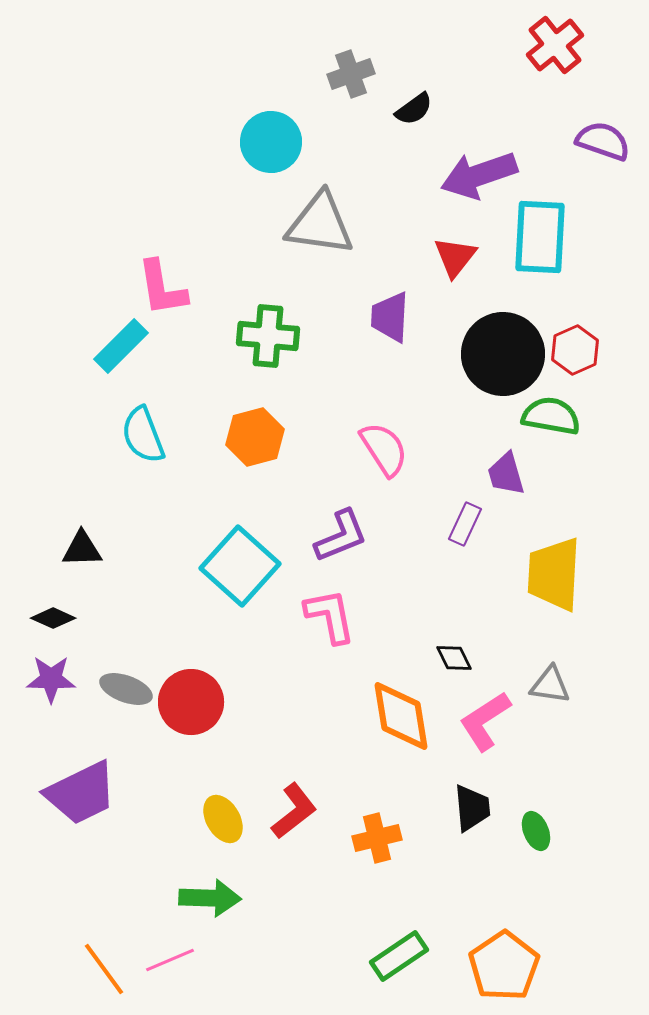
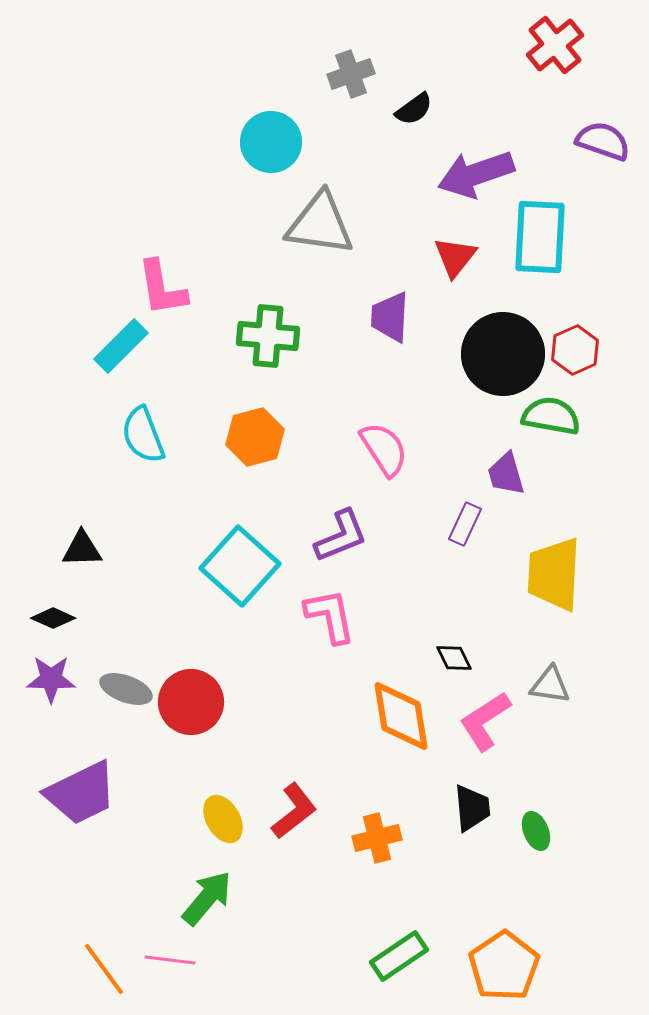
purple arrow at (479, 175): moved 3 px left, 1 px up
green arrow at (210, 898): moved 3 px left; rotated 52 degrees counterclockwise
pink line at (170, 960): rotated 30 degrees clockwise
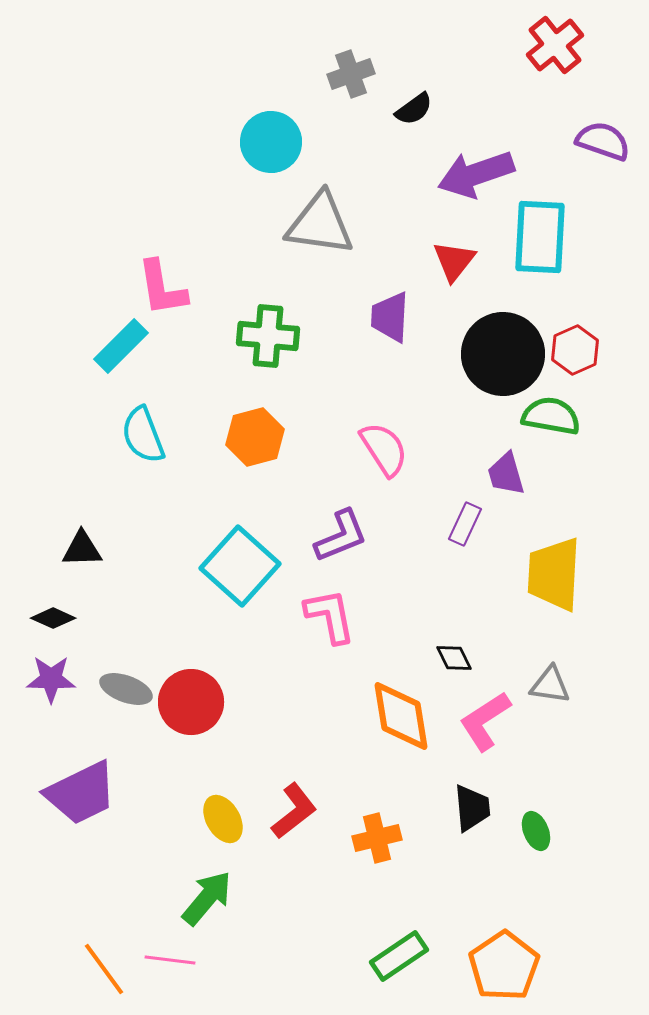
red triangle at (455, 257): moved 1 px left, 4 px down
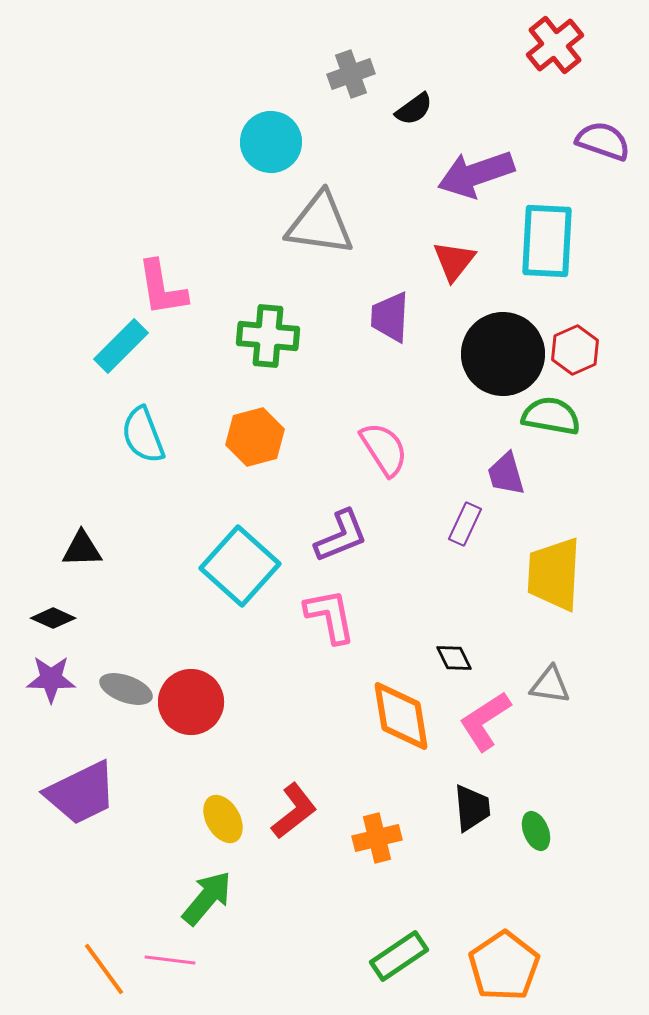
cyan rectangle at (540, 237): moved 7 px right, 4 px down
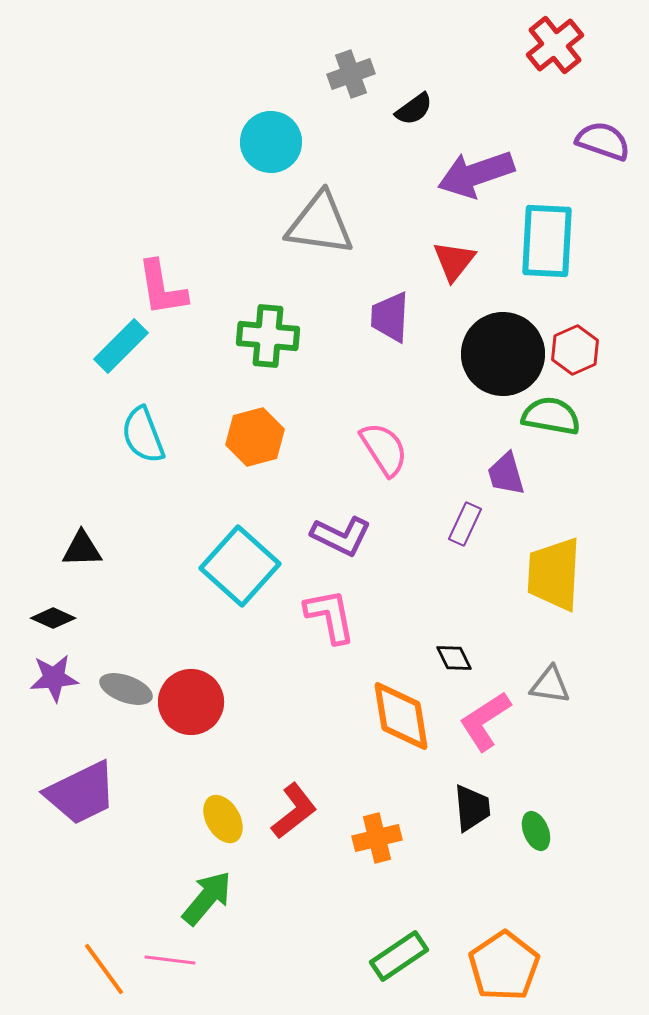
purple L-shape at (341, 536): rotated 48 degrees clockwise
purple star at (51, 679): moved 3 px right, 1 px up; rotated 6 degrees counterclockwise
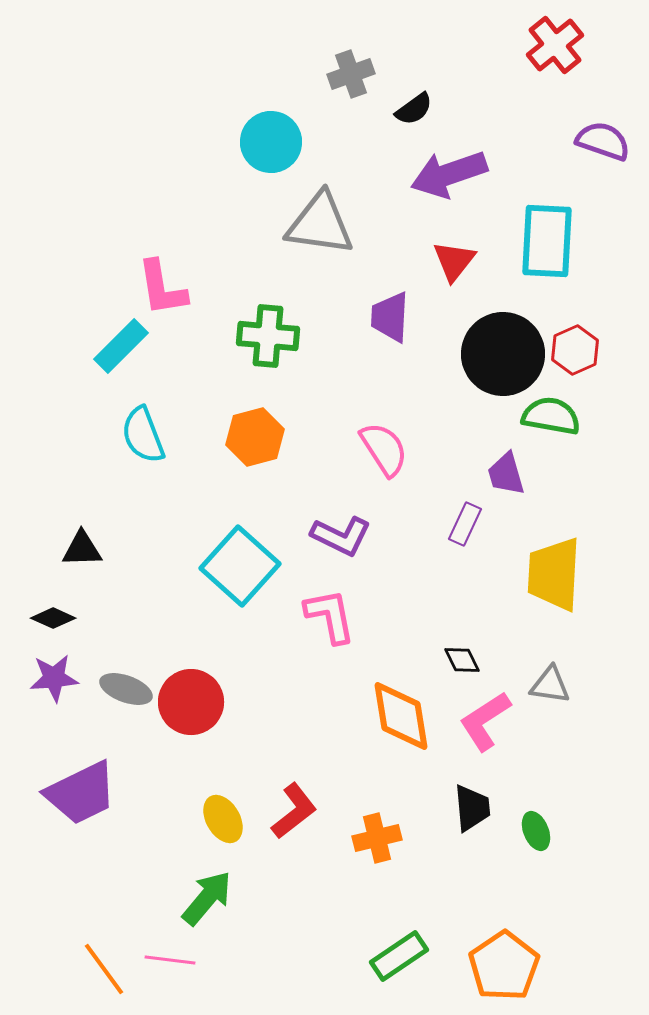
purple arrow at (476, 174): moved 27 px left
black diamond at (454, 658): moved 8 px right, 2 px down
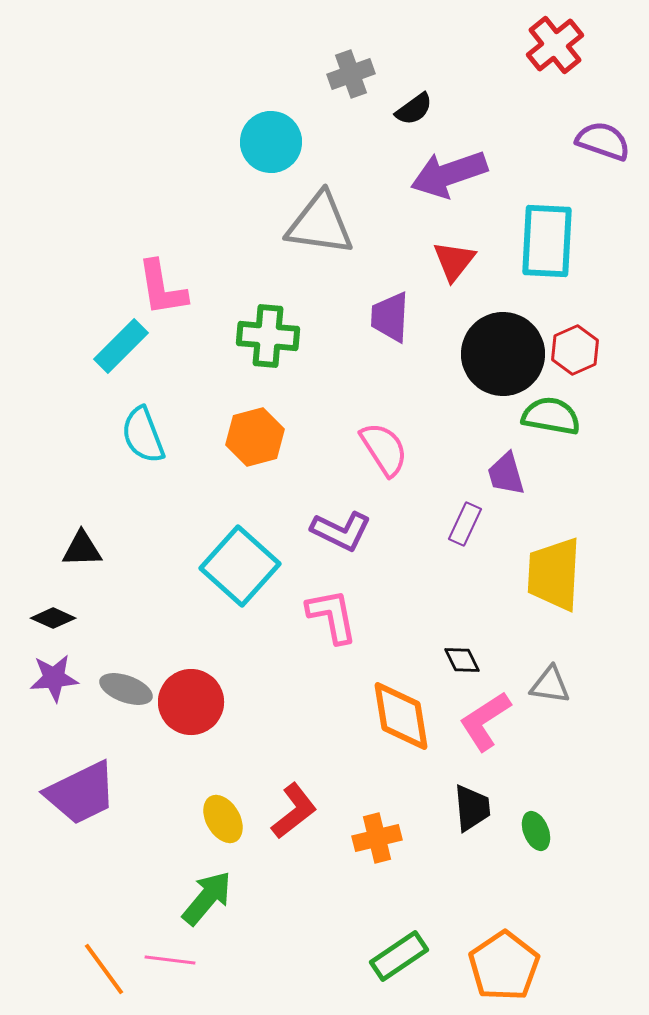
purple L-shape at (341, 536): moved 5 px up
pink L-shape at (330, 616): moved 2 px right
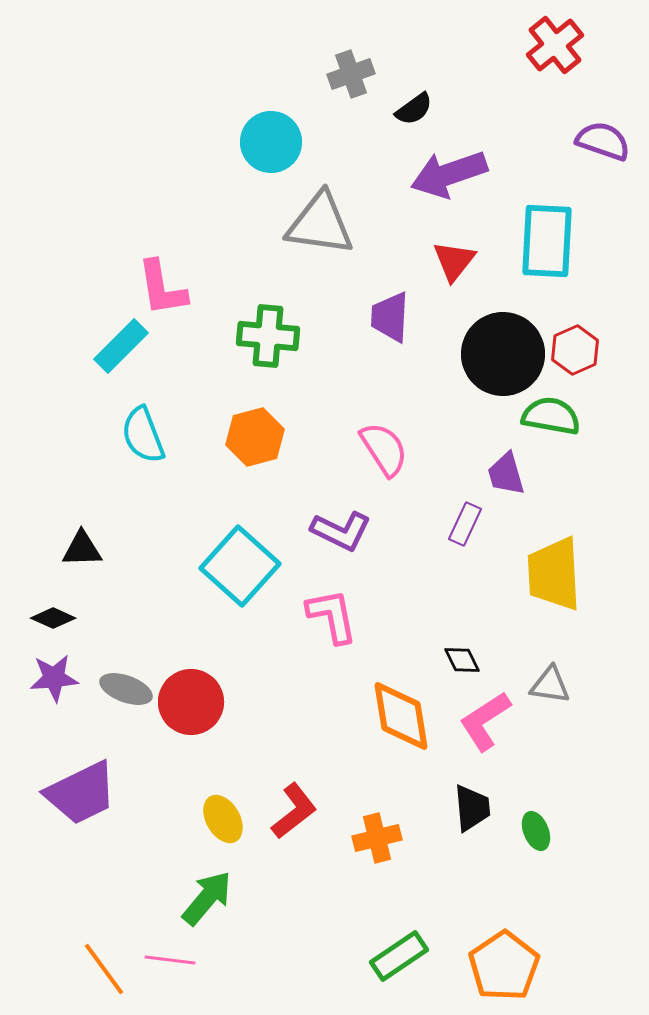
yellow trapezoid at (554, 574): rotated 6 degrees counterclockwise
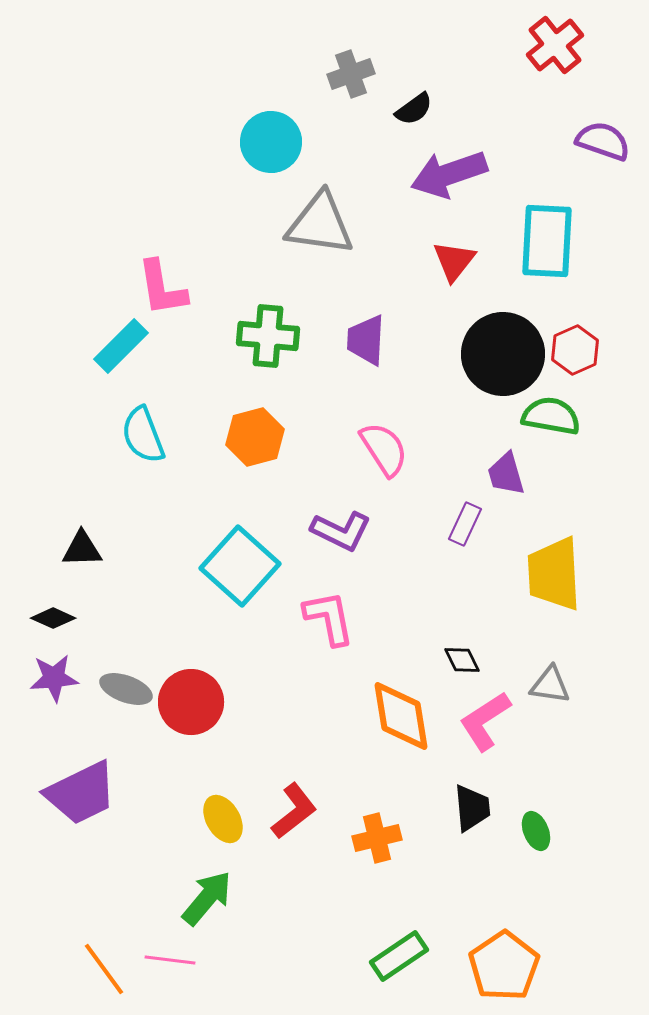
purple trapezoid at (390, 317): moved 24 px left, 23 px down
pink L-shape at (332, 616): moved 3 px left, 2 px down
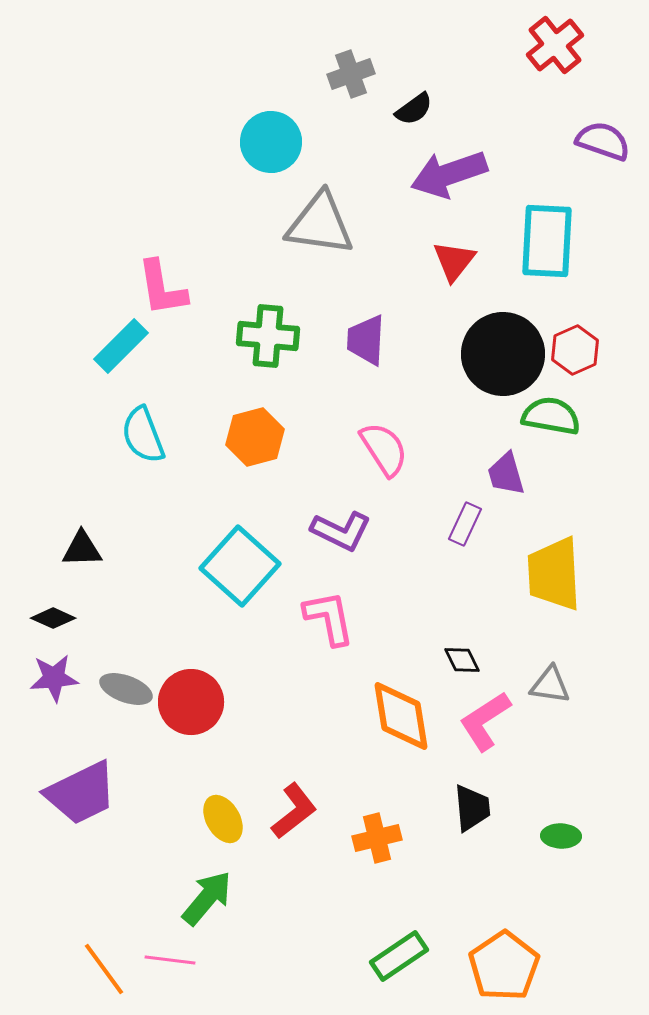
green ellipse at (536, 831): moved 25 px right, 5 px down; rotated 66 degrees counterclockwise
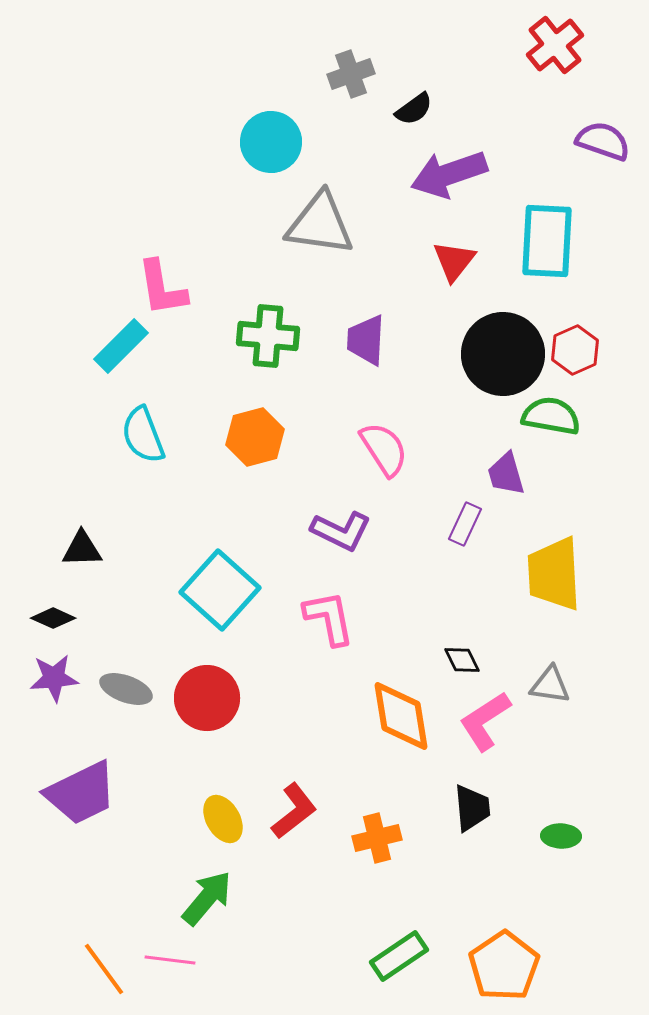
cyan square at (240, 566): moved 20 px left, 24 px down
red circle at (191, 702): moved 16 px right, 4 px up
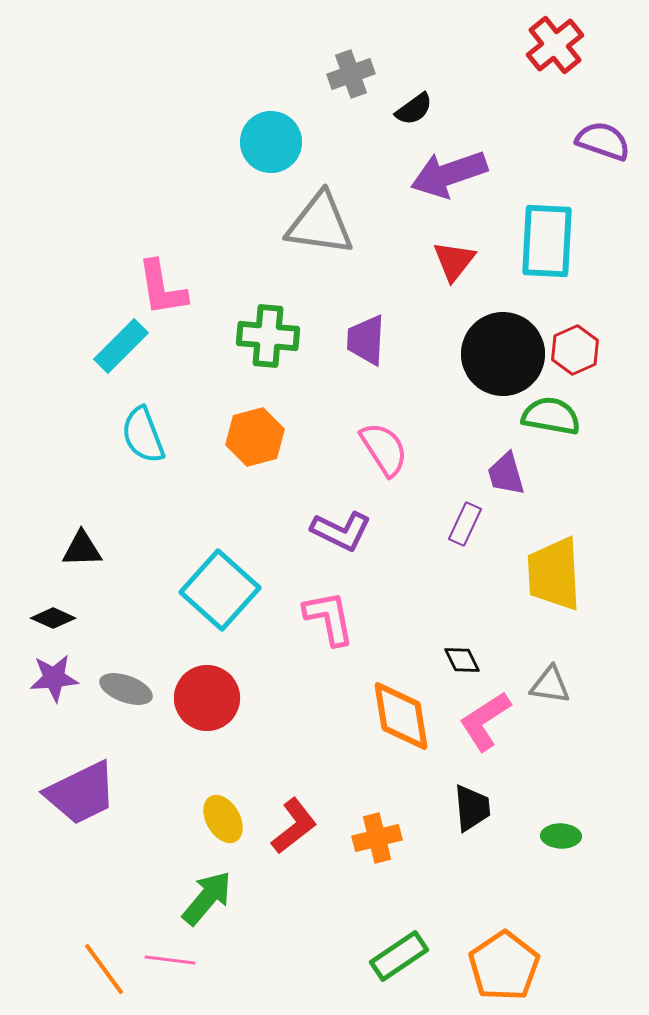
red L-shape at (294, 811): moved 15 px down
